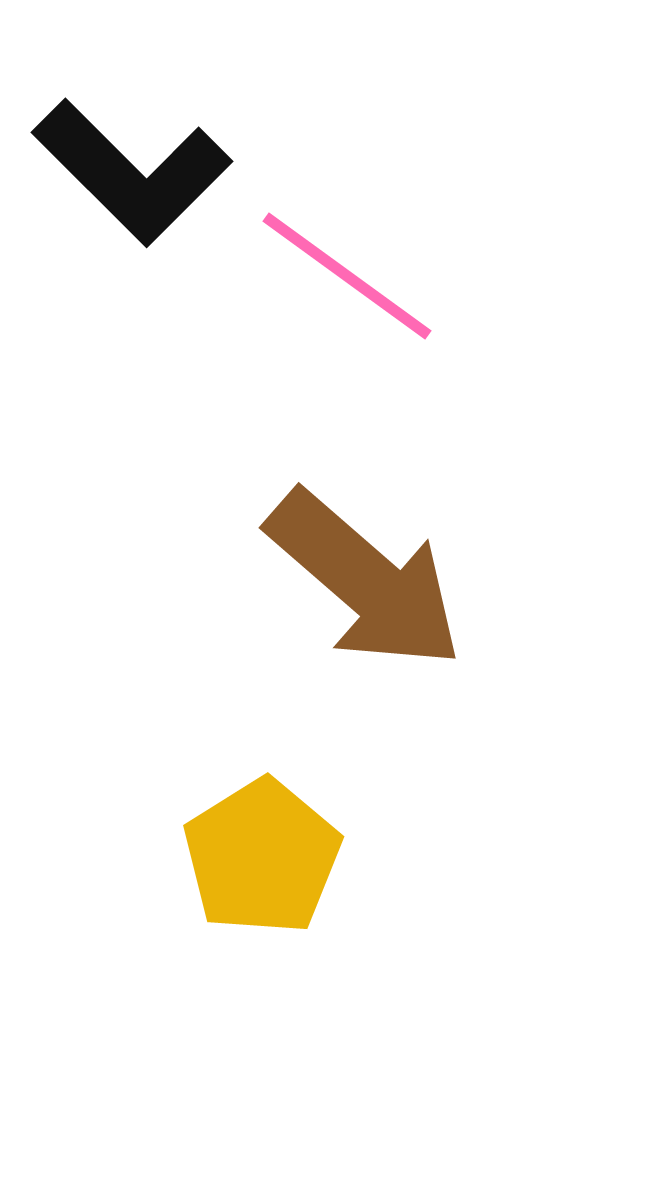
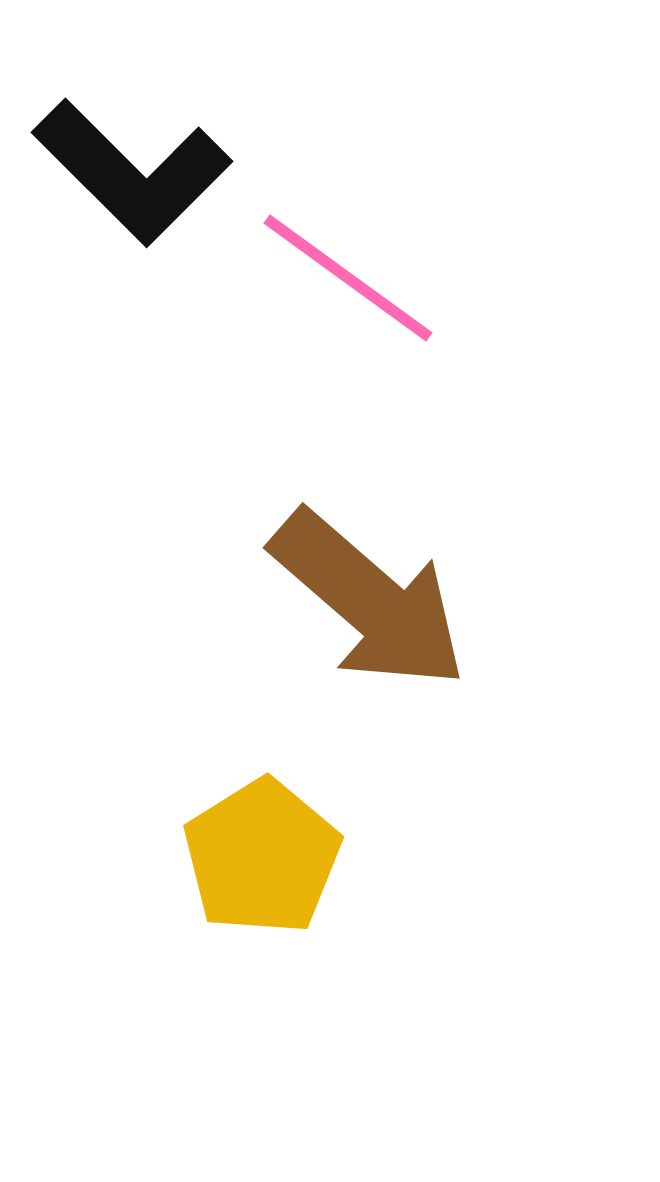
pink line: moved 1 px right, 2 px down
brown arrow: moved 4 px right, 20 px down
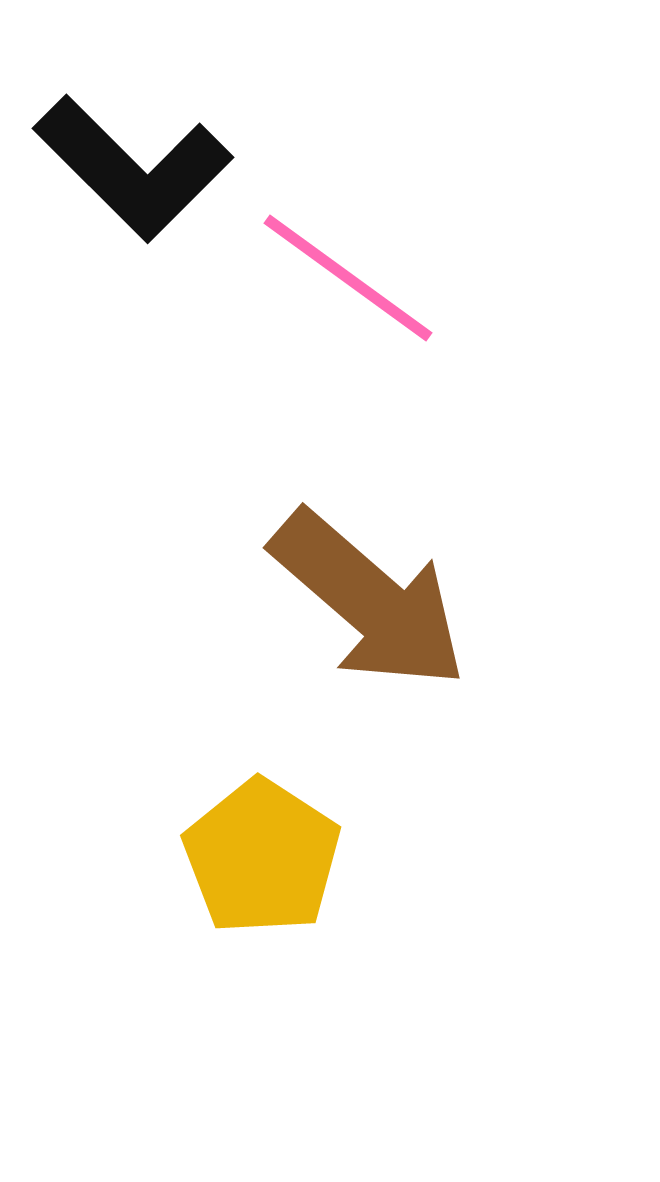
black L-shape: moved 1 px right, 4 px up
yellow pentagon: rotated 7 degrees counterclockwise
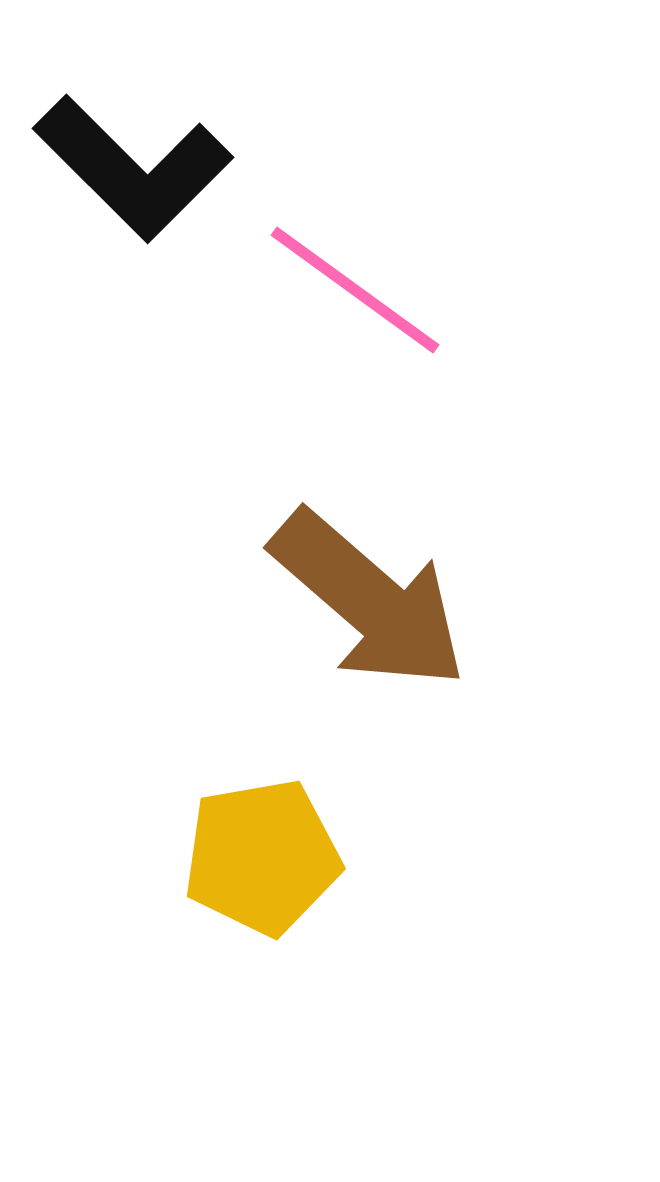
pink line: moved 7 px right, 12 px down
yellow pentagon: rotated 29 degrees clockwise
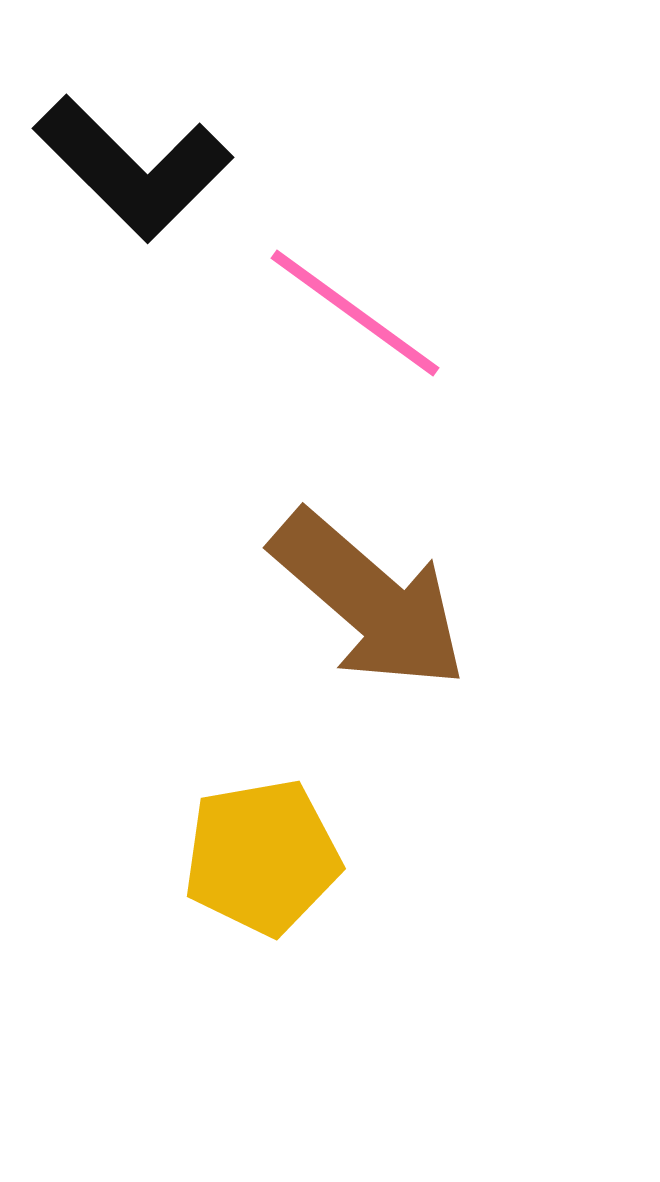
pink line: moved 23 px down
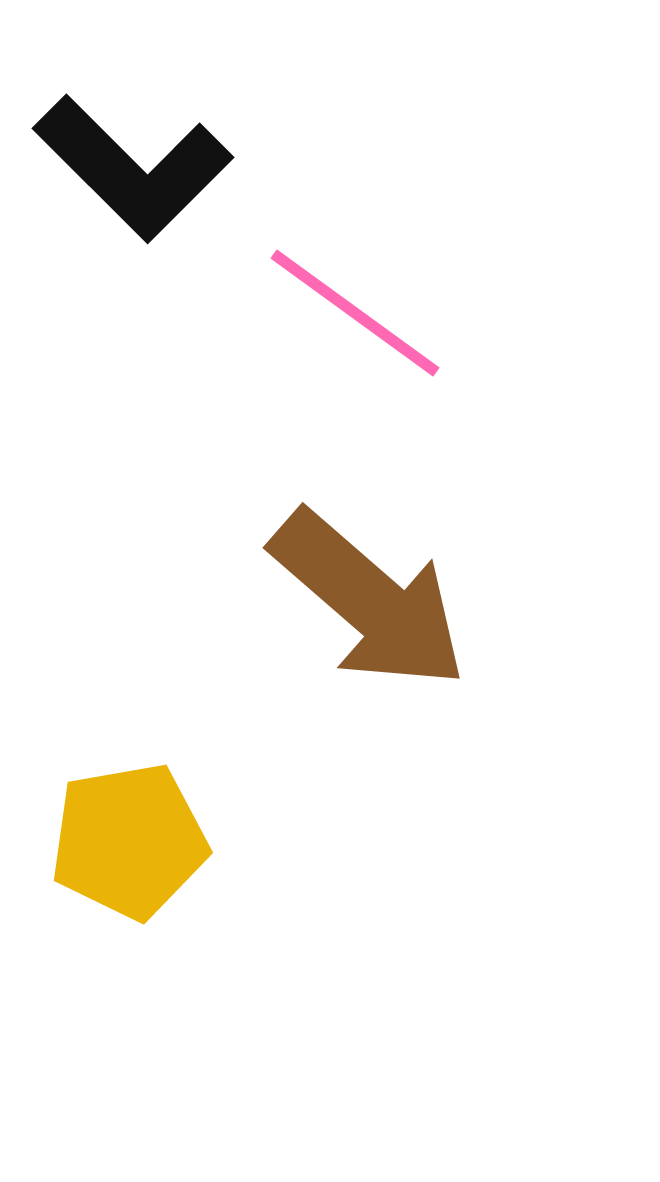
yellow pentagon: moved 133 px left, 16 px up
